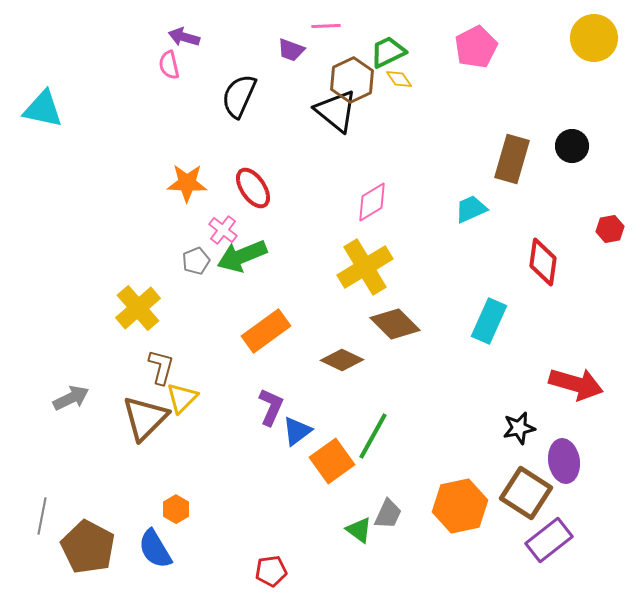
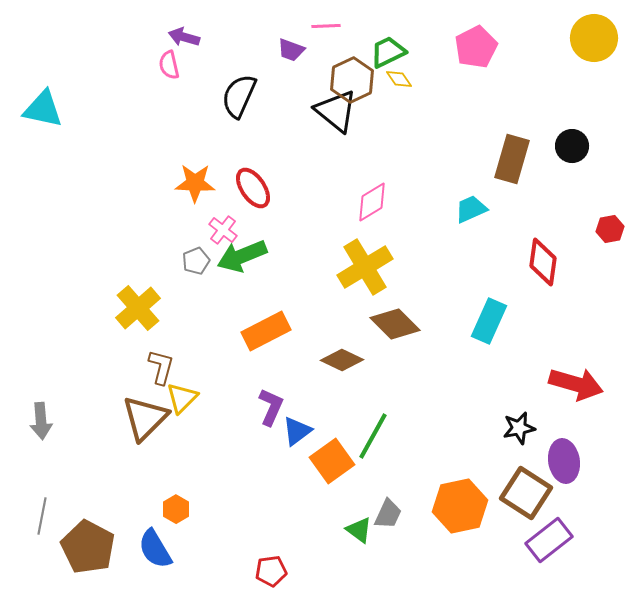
orange star at (187, 183): moved 8 px right
orange rectangle at (266, 331): rotated 9 degrees clockwise
gray arrow at (71, 398): moved 30 px left, 23 px down; rotated 111 degrees clockwise
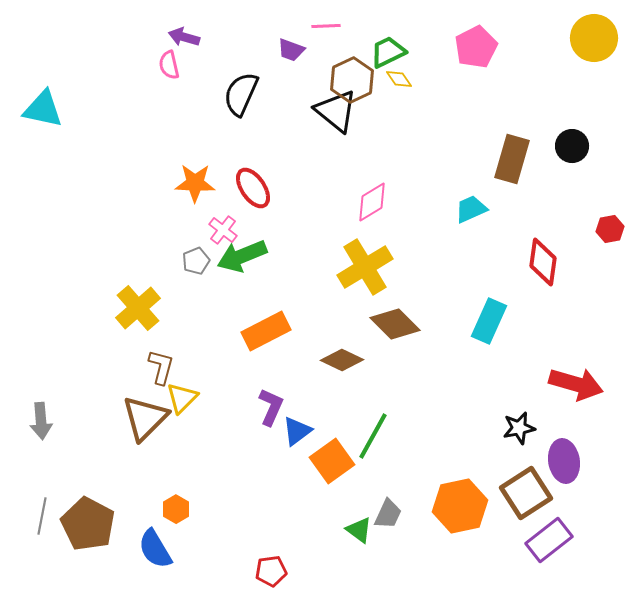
black semicircle at (239, 96): moved 2 px right, 2 px up
brown square at (526, 493): rotated 24 degrees clockwise
brown pentagon at (88, 547): moved 23 px up
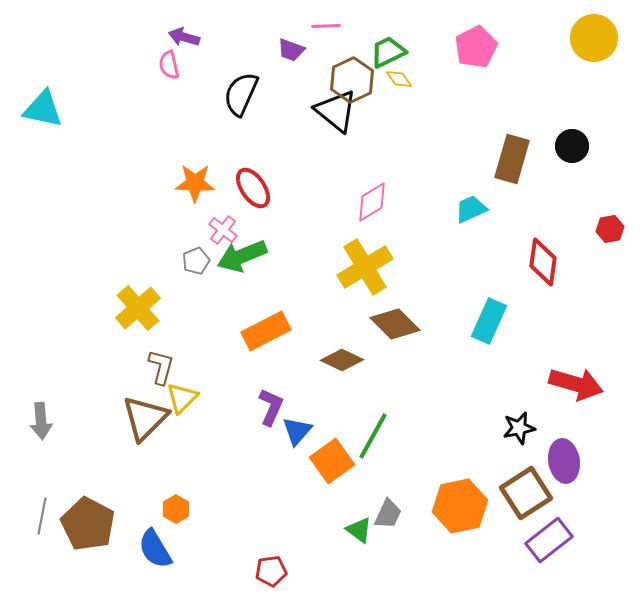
blue triangle at (297, 431): rotated 12 degrees counterclockwise
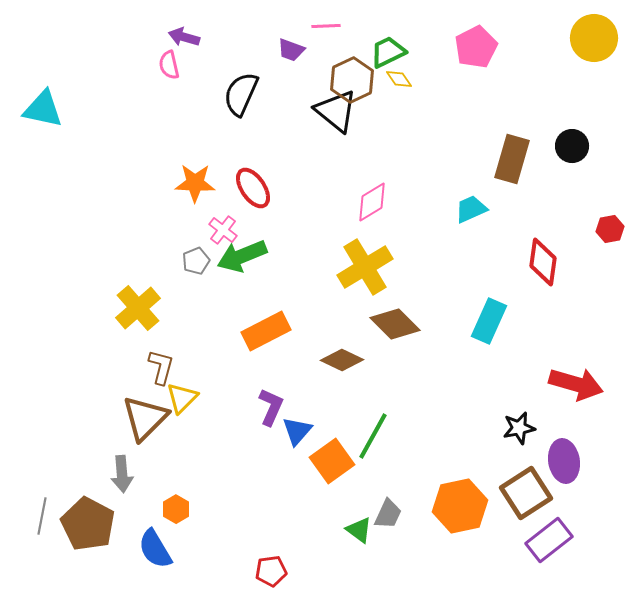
gray arrow at (41, 421): moved 81 px right, 53 px down
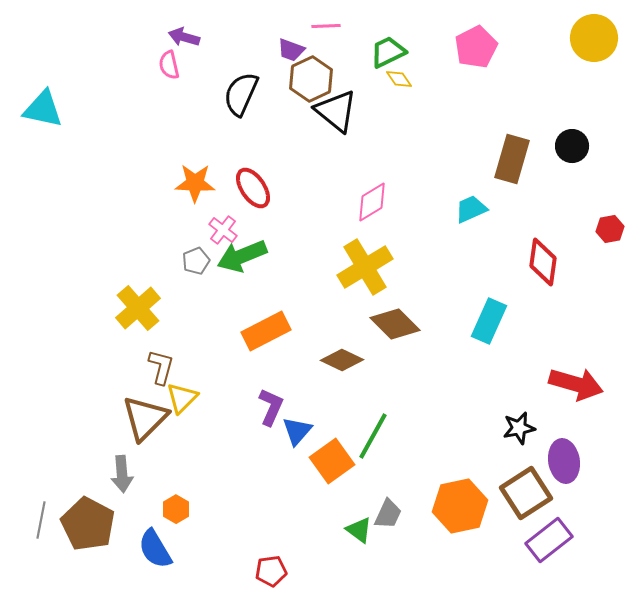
brown hexagon at (352, 80): moved 41 px left, 1 px up
gray line at (42, 516): moved 1 px left, 4 px down
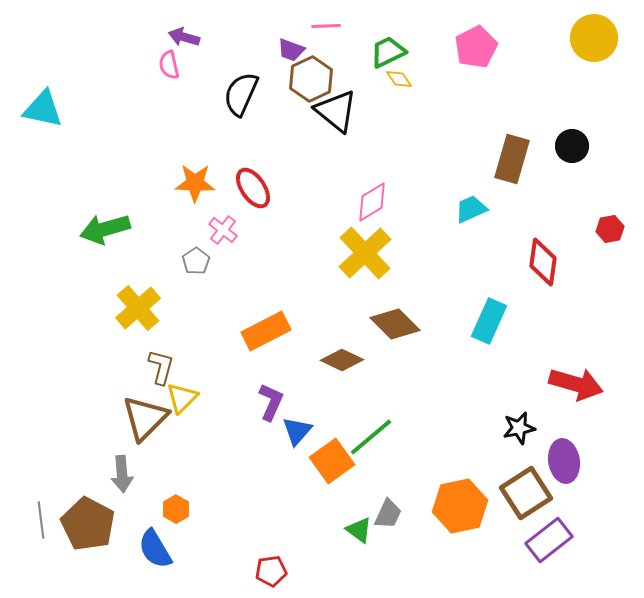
green arrow at (242, 256): moved 137 px left, 27 px up; rotated 6 degrees clockwise
gray pentagon at (196, 261): rotated 12 degrees counterclockwise
yellow cross at (365, 267): moved 14 px up; rotated 12 degrees counterclockwise
purple L-shape at (271, 407): moved 5 px up
green line at (373, 436): moved 2 px left, 1 px down; rotated 21 degrees clockwise
gray line at (41, 520): rotated 18 degrees counterclockwise
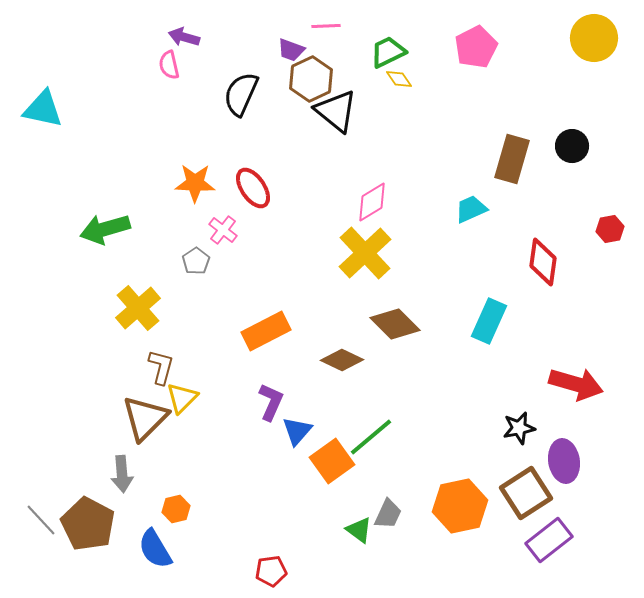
orange hexagon at (176, 509): rotated 16 degrees clockwise
gray line at (41, 520): rotated 36 degrees counterclockwise
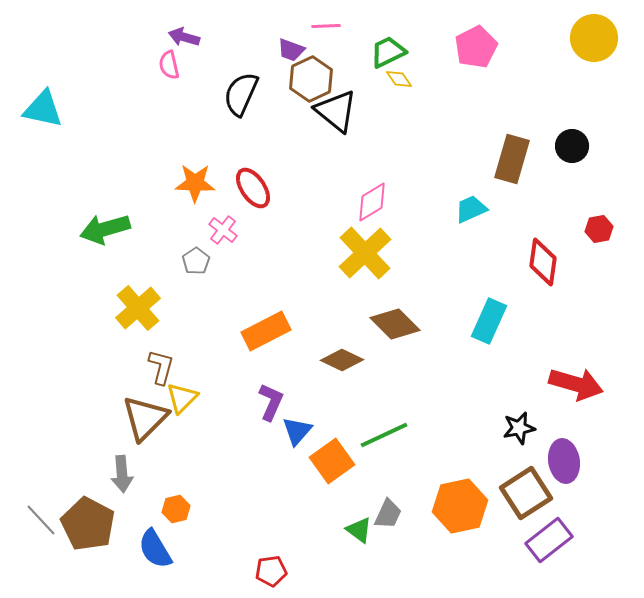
red hexagon at (610, 229): moved 11 px left
green line at (371, 437): moved 13 px right, 2 px up; rotated 15 degrees clockwise
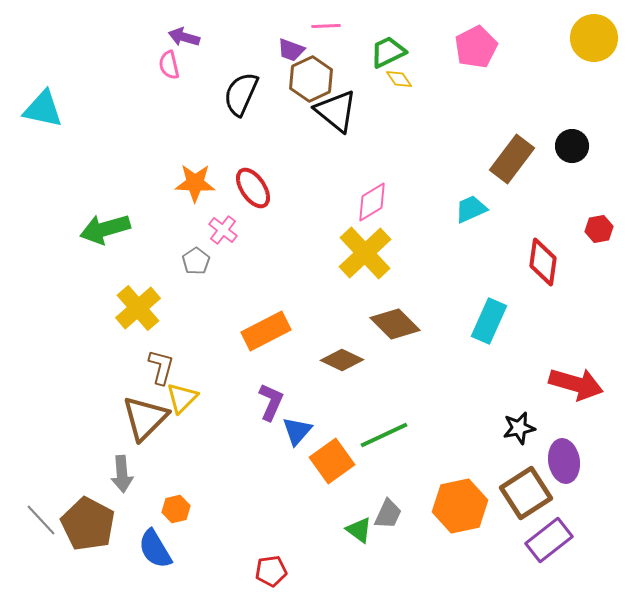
brown rectangle at (512, 159): rotated 21 degrees clockwise
